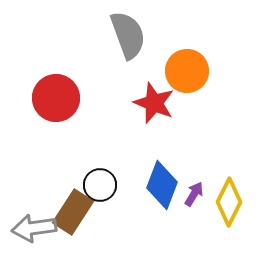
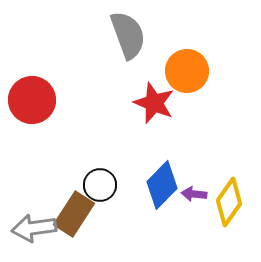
red circle: moved 24 px left, 2 px down
blue diamond: rotated 24 degrees clockwise
purple arrow: rotated 115 degrees counterclockwise
yellow diamond: rotated 9 degrees clockwise
brown rectangle: moved 1 px right, 2 px down
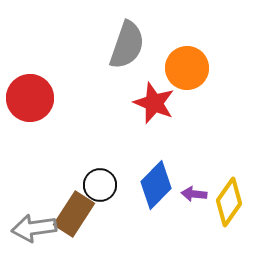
gray semicircle: moved 1 px left, 10 px down; rotated 39 degrees clockwise
orange circle: moved 3 px up
red circle: moved 2 px left, 2 px up
blue diamond: moved 6 px left
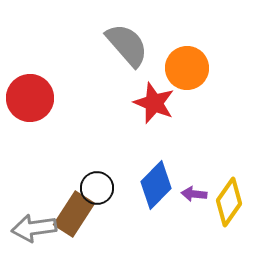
gray semicircle: rotated 60 degrees counterclockwise
black circle: moved 3 px left, 3 px down
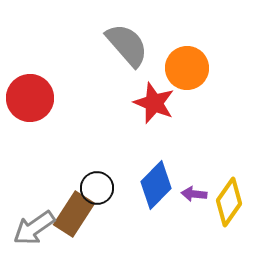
gray arrow: rotated 27 degrees counterclockwise
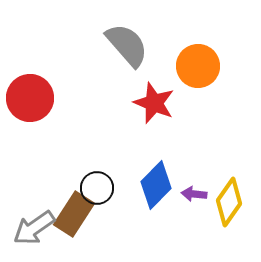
orange circle: moved 11 px right, 2 px up
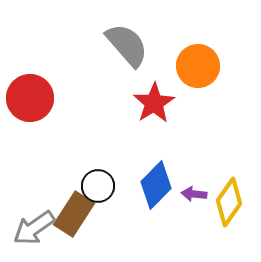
red star: rotated 18 degrees clockwise
black circle: moved 1 px right, 2 px up
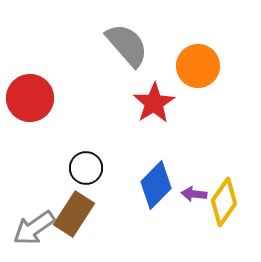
black circle: moved 12 px left, 18 px up
yellow diamond: moved 5 px left
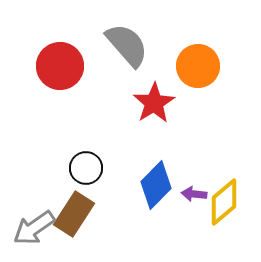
red circle: moved 30 px right, 32 px up
yellow diamond: rotated 15 degrees clockwise
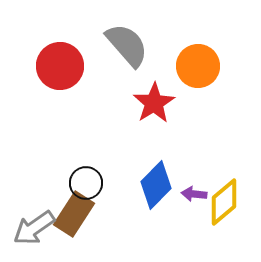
black circle: moved 15 px down
